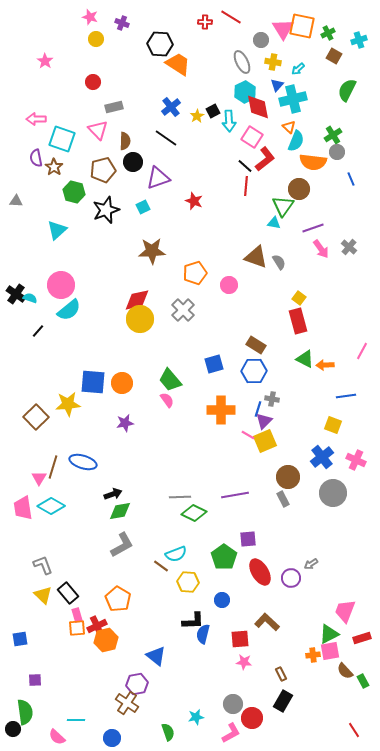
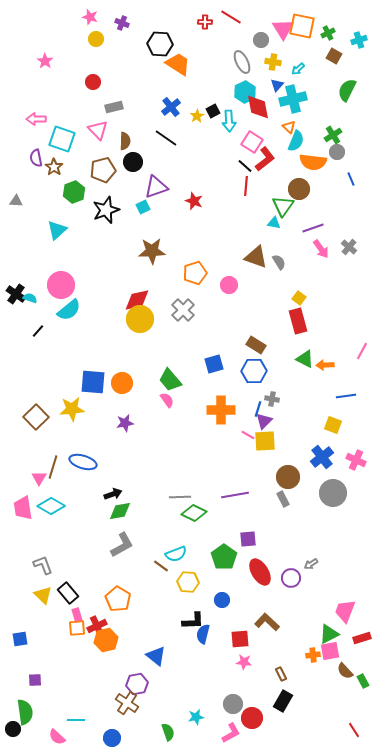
pink square at (252, 137): moved 5 px down
purple triangle at (158, 178): moved 2 px left, 9 px down
green hexagon at (74, 192): rotated 25 degrees clockwise
yellow star at (68, 404): moved 4 px right, 5 px down
yellow square at (265, 441): rotated 20 degrees clockwise
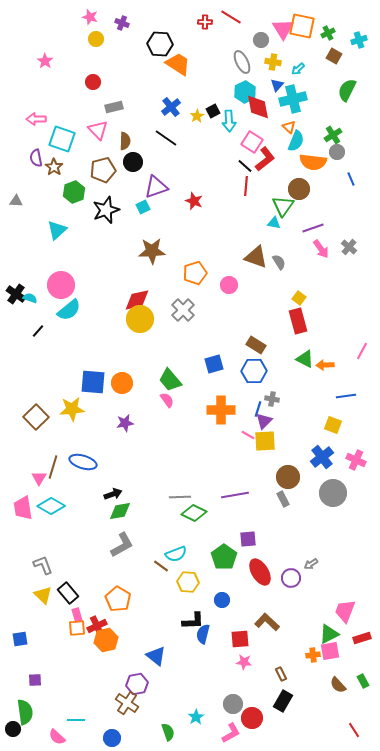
brown semicircle at (345, 671): moved 7 px left, 14 px down
cyan star at (196, 717): rotated 21 degrees counterclockwise
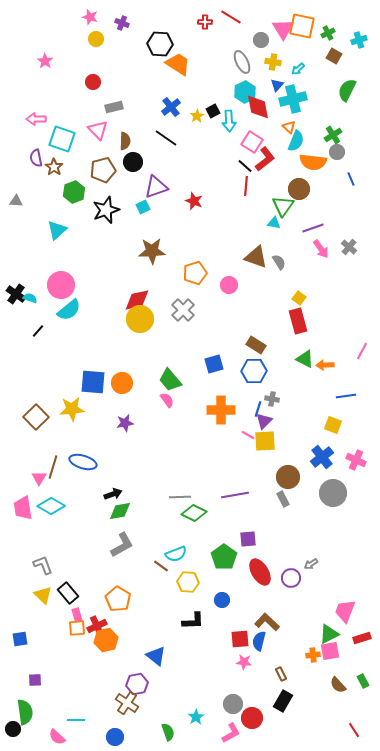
blue semicircle at (203, 634): moved 56 px right, 7 px down
blue circle at (112, 738): moved 3 px right, 1 px up
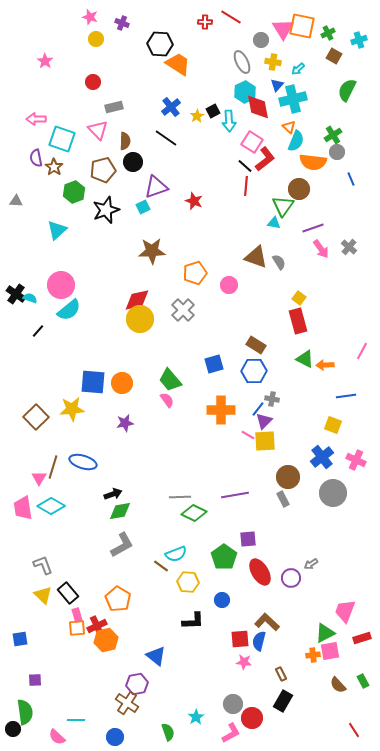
blue line at (258, 409): rotated 21 degrees clockwise
green triangle at (329, 634): moved 4 px left, 1 px up
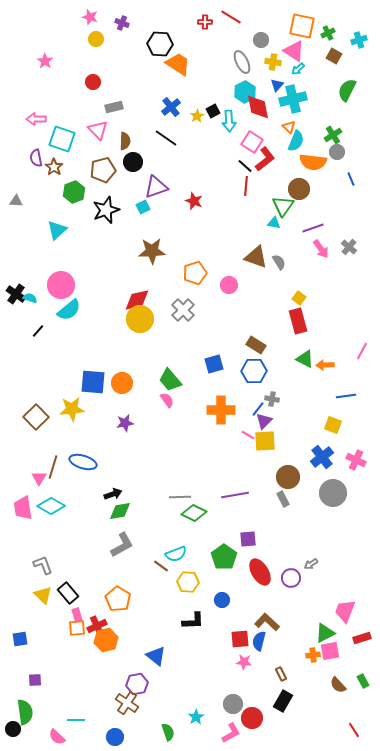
pink triangle at (283, 29): moved 11 px right, 22 px down; rotated 25 degrees counterclockwise
